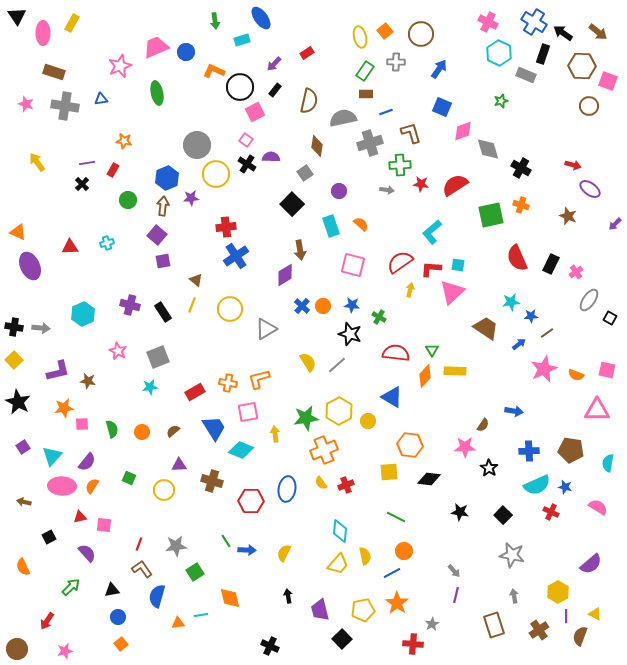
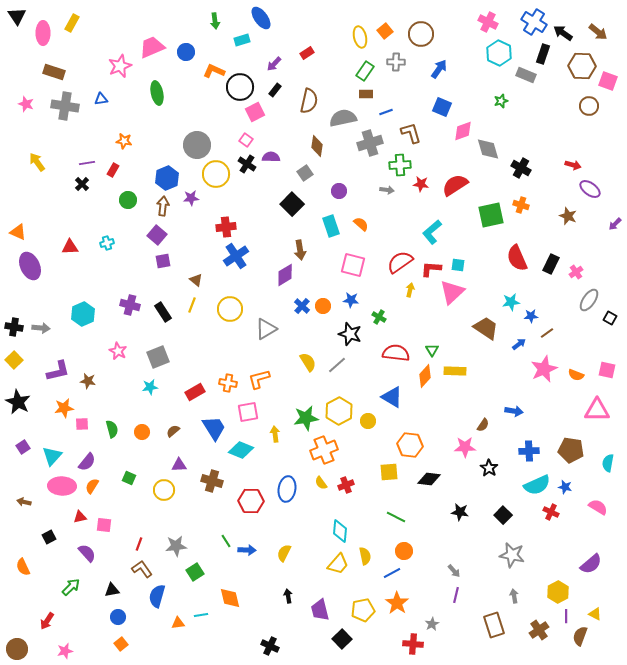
pink trapezoid at (156, 47): moved 4 px left
blue star at (352, 305): moved 1 px left, 5 px up
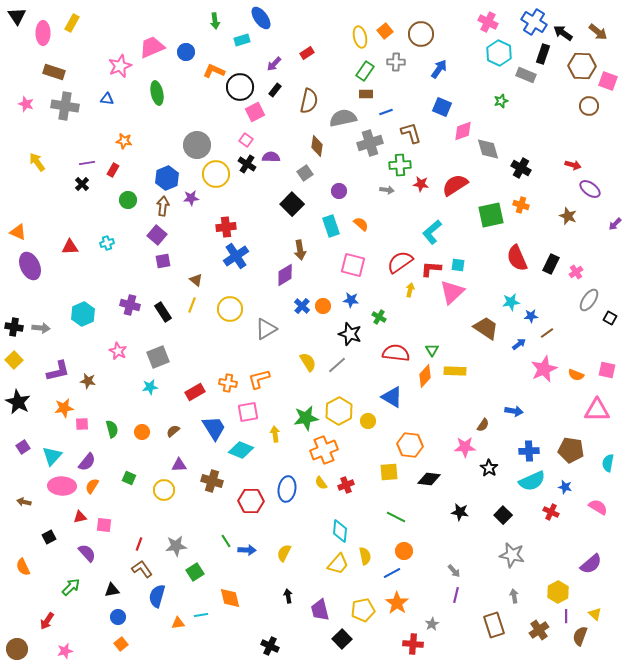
blue triangle at (101, 99): moved 6 px right; rotated 16 degrees clockwise
cyan semicircle at (537, 485): moved 5 px left, 4 px up
yellow triangle at (595, 614): rotated 16 degrees clockwise
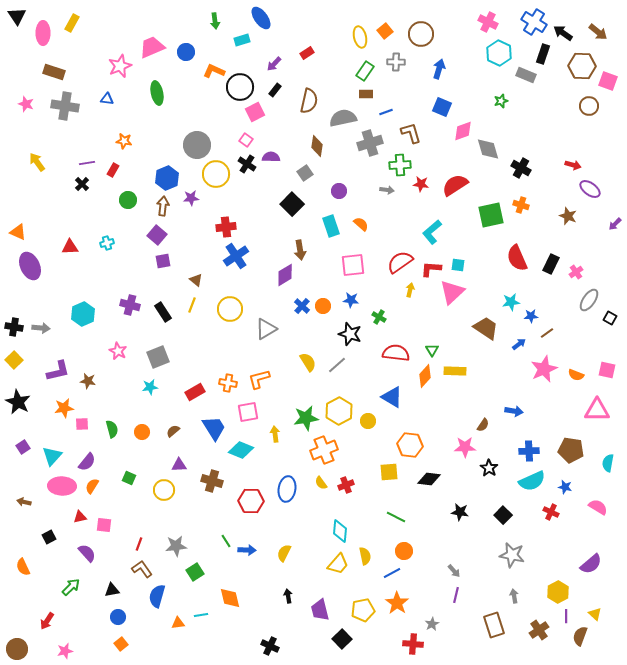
blue arrow at (439, 69): rotated 18 degrees counterclockwise
pink square at (353, 265): rotated 20 degrees counterclockwise
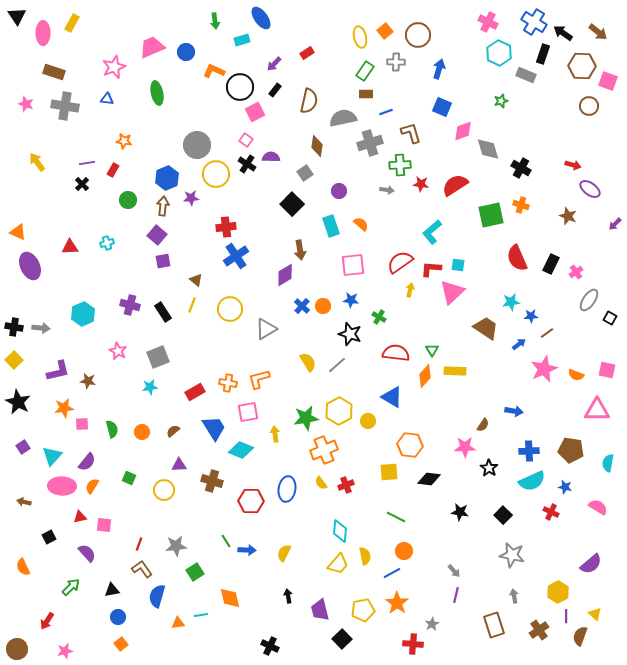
brown circle at (421, 34): moved 3 px left, 1 px down
pink star at (120, 66): moved 6 px left, 1 px down
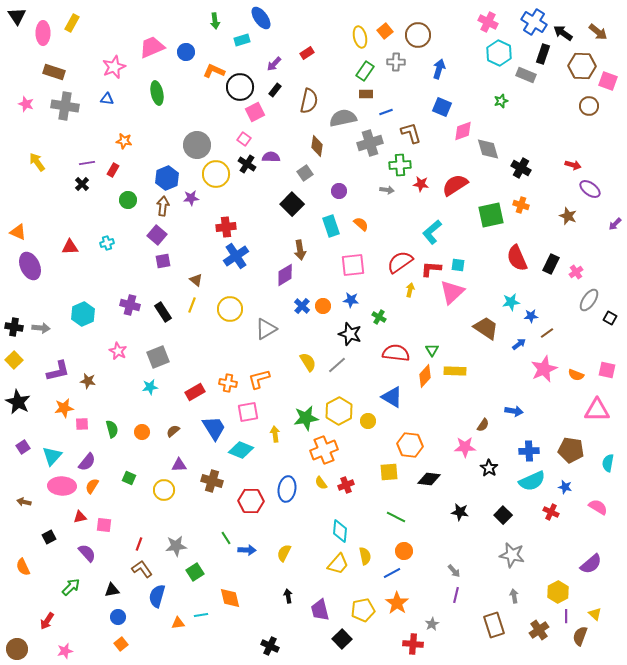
pink square at (246, 140): moved 2 px left, 1 px up
green line at (226, 541): moved 3 px up
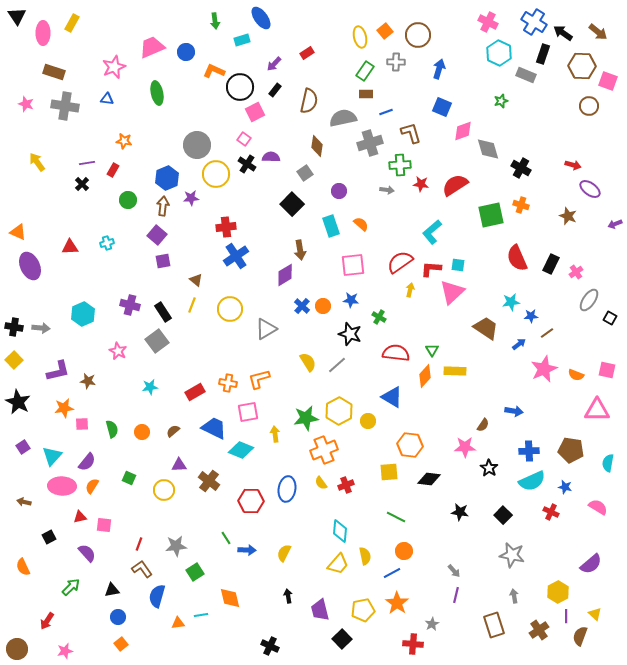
purple arrow at (615, 224): rotated 24 degrees clockwise
gray square at (158, 357): moved 1 px left, 16 px up; rotated 15 degrees counterclockwise
blue trapezoid at (214, 428): rotated 32 degrees counterclockwise
brown cross at (212, 481): moved 3 px left; rotated 20 degrees clockwise
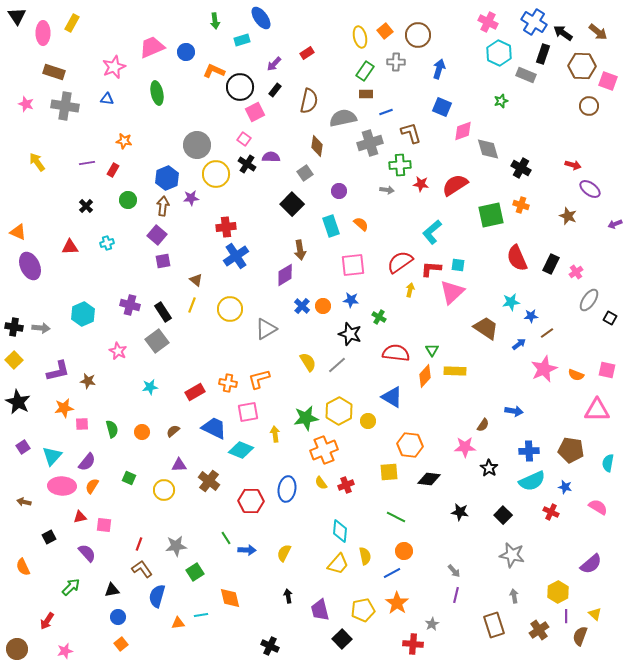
black cross at (82, 184): moved 4 px right, 22 px down
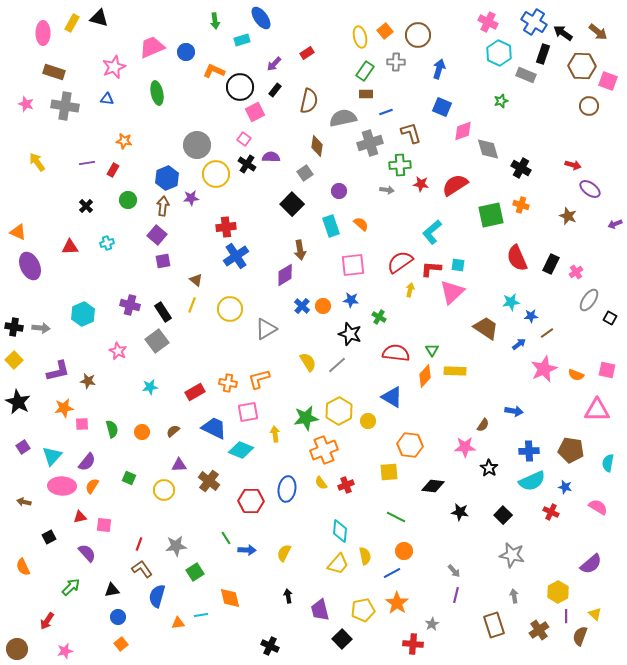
black triangle at (17, 16): moved 82 px right, 2 px down; rotated 42 degrees counterclockwise
black diamond at (429, 479): moved 4 px right, 7 px down
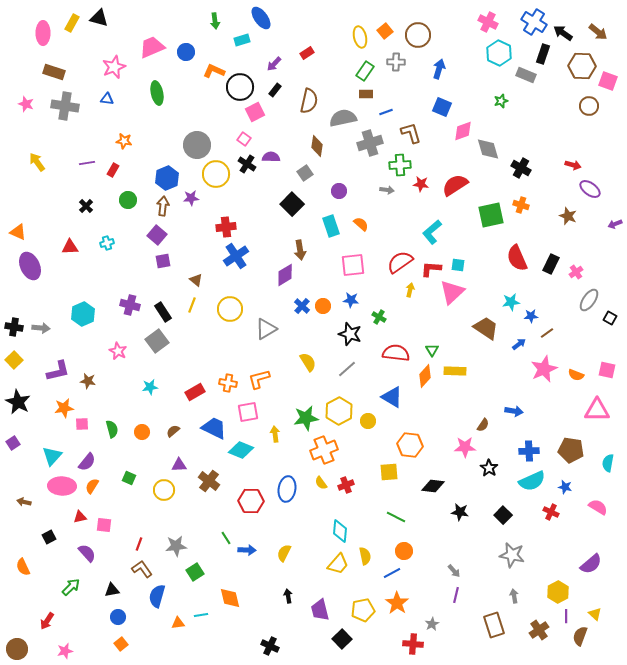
gray line at (337, 365): moved 10 px right, 4 px down
purple square at (23, 447): moved 10 px left, 4 px up
